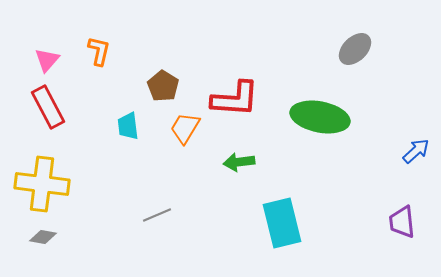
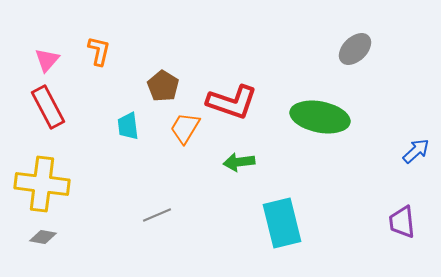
red L-shape: moved 3 px left, 3 px down; rotated 15 degrees clockwise
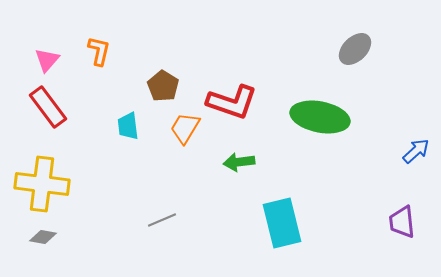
red rectangle: rotated 9 degrees counterclockwise
gray line: moved 5 px right, 5 px down
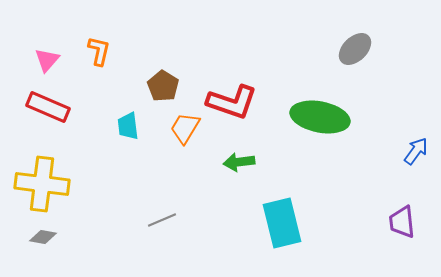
red rectangle: rotated 30 degrees counterclockwise
blue arrow: rotated 12 degrees counterclockwise
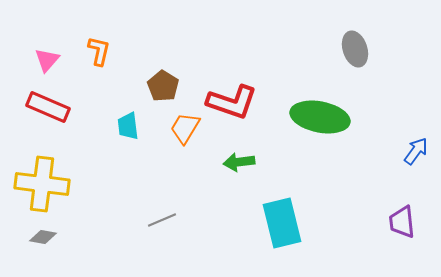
gray ellipse: rotated 64 degrees counterclockwise
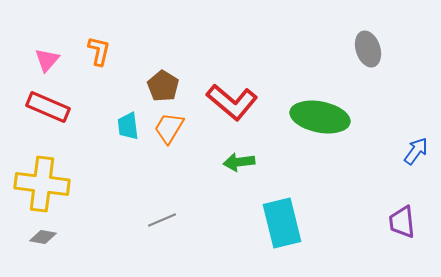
gray ellipse: moved 13 px right
red L-shape: rotated 21 degrees clockwise
orange trapezoid: moved 16 px left
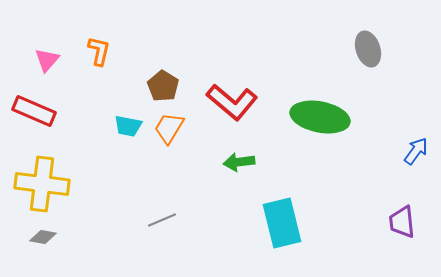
red rectangle: moved 14 px left, 4 px down
cyan trapezoid: rotated 72 degrees counterclockwise
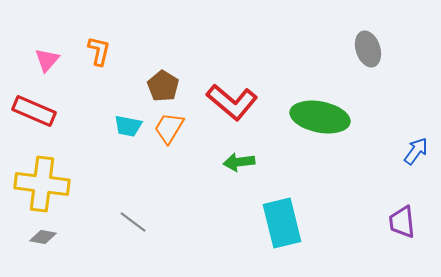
gray line: moved 29 px left, 2 px down; rotated 60 degrees clockwise
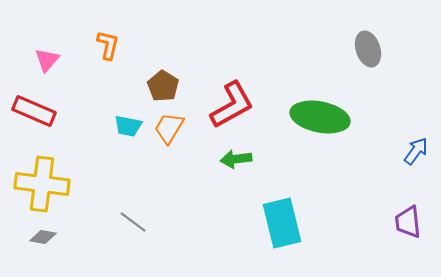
orange L-shape: moved 9 px right, 6 px up
red L-shape: moved 3 px down; rotated 69 degrees counterclockwise
green arrow: moved 3 px left, 3 px up
purple trapezoid: moved 6 px right
